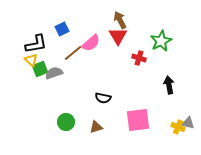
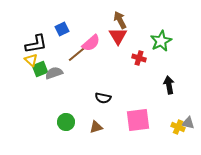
brown line: moved 4 px right, 1 px down
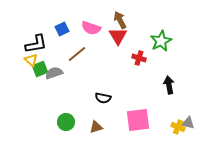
pink semicircle: moved 15 px up; rotated 60 degrees clockwise
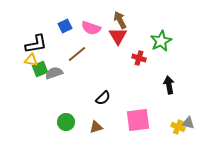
blue square: moved 3 px right, 3 px up
yellow triangle: rotated 32 degrees counterclockwise
black semicircle: rotated 56 degrees counterclockwise
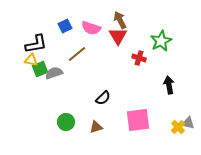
yellow cross: rotated 24 degrees clockwise
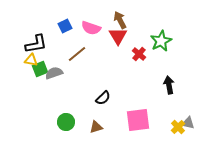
red cross: moved 4 px up; rotated 24 degrees clockwise
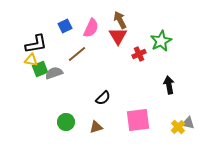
pink semicircle: rotated 84 degrees counterclockwise
red cross: rotated 24 degrees clockwise
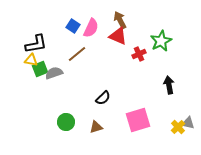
blue square: moved 8 px right; rotated 32 degrees counterclockwise
red triangle: rotated 36 degrees counterclockwise
pink square: rotated 10 degrees counterclockwise
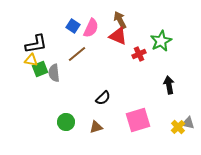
gray semicircle: rotated 78 degrees counterclockwise
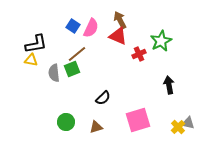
green square: moved 32 px right
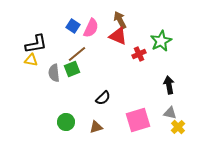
gray triangle: moved 18 px left, 10 px up
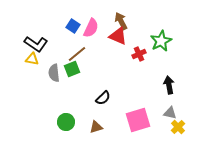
brown arrow: moved 1 px right, 1 px down
black L-shape: rotated 45 degrees clockwise
yellow triangle: moved 1 px right, 1 px up
